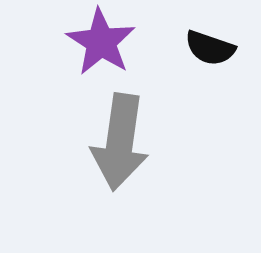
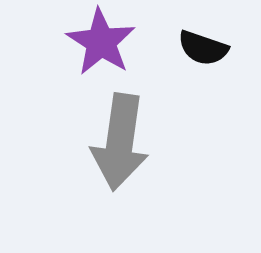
black semicircle: moved 7 px left
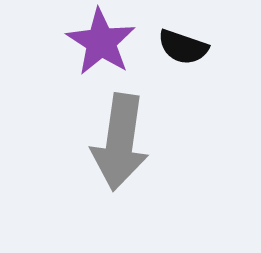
black semicircle: moved 20 px left, 1 px up
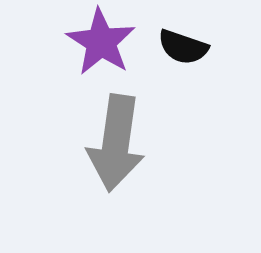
gray arrow: moved 4 px left, 1 px down
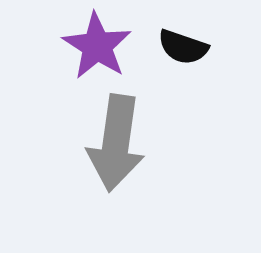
purple star: moved 4 px left, 4 px down
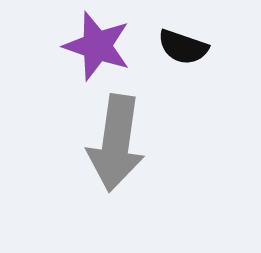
purple star: rotated 14 degrees counterclockwise
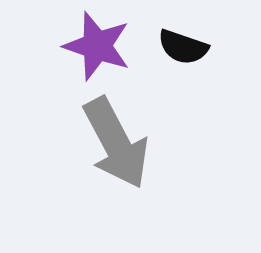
gray arrow: rotated 36 degrees counterclockwise
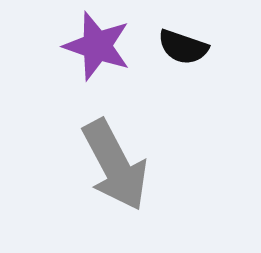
gray arrow: moved 1 px left, 22 px down
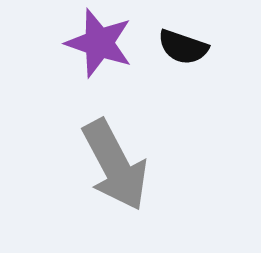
purple star: moved 2 px right, 3 px up
